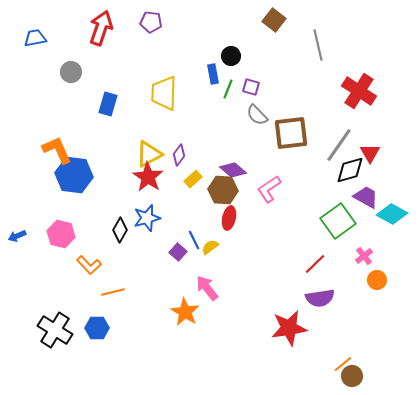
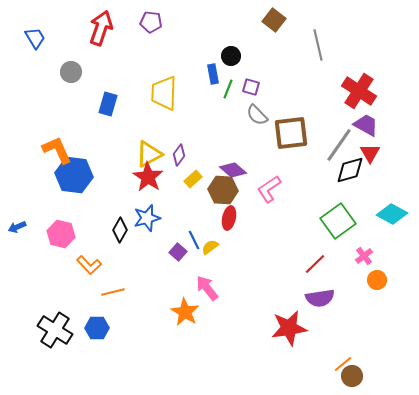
blue trapezoid at (35, 38): rotated 70 degrees clockwise
purple trapezoid at (366, 197): moved 72 px up
blue arrow at (17, 236): moved 9 px up
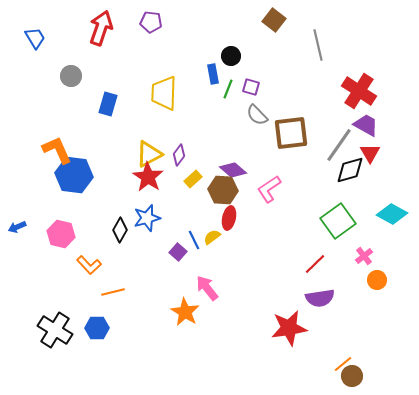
gray circle at (71, 72): moved 4 px down
yellow semicircle at (210, 247): moved 2 px right, 10 px up
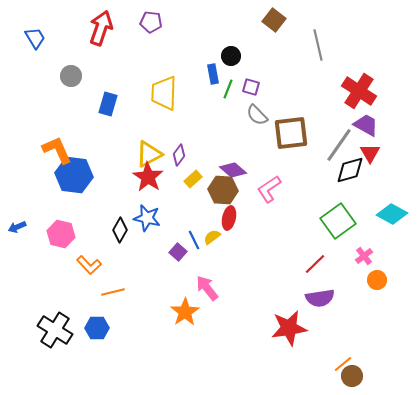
blue star at (147, 218): rotated 28 degrees clockwise
orange star at (185, 312): rotated 8 degrees clockwise
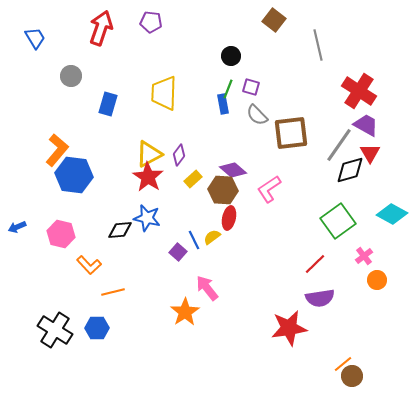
blue rectangle at (213, 74): moved 10 px right, 30 px down
orange L-shape at (57, 150): rotated 64 degrees clockwise
black diamond at (120, 230): rotated 55 degrees clockwise
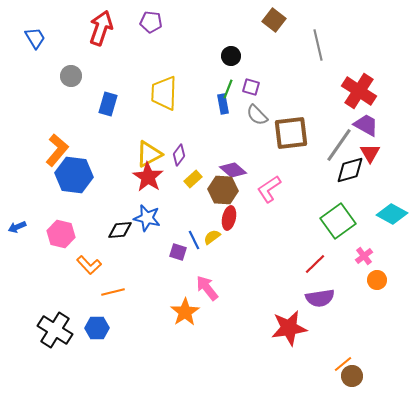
purple square at (178, 252): rotated 24 degrees counterclockwise
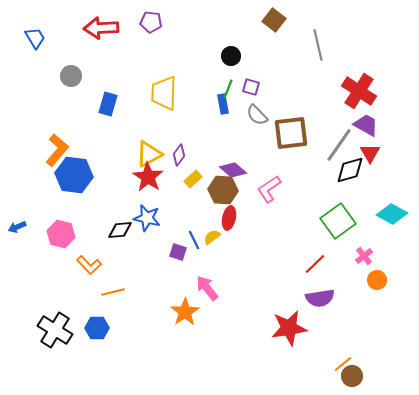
red arrow at (101, 28): rotated 112 degrees counterclockwise
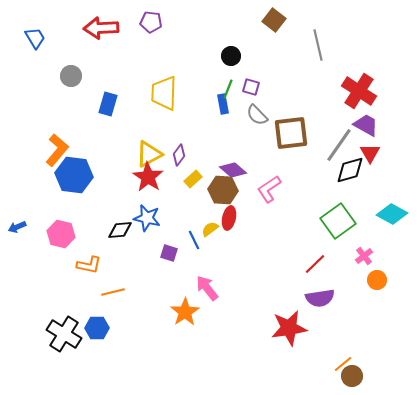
yellow semicircle at (212, 237): moved 2 px left, 8 px up
purple square at (178, 252): moved 9 px left, 1 px down
orange L-shape at (89, 265): rotated 35 degrees counterclockwise
black cross at (55, 330): moved 9 px right, 4 px down
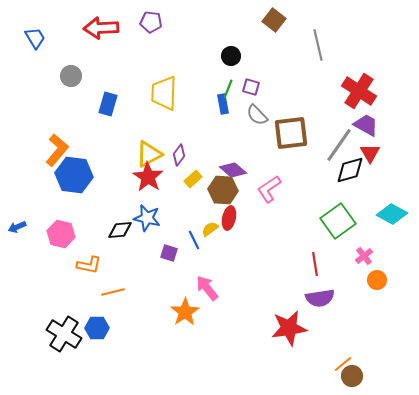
red line at (315, 264): rotated 55 degrees counterclockwise
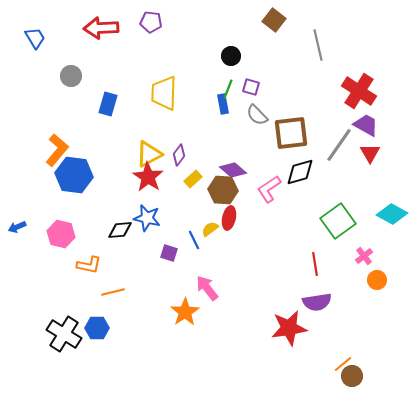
black diamond at (350, 170): moved 50 px left, 2 px down
purple semicircle at (320, 298): moved 3 px left, 4 px down
